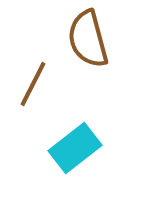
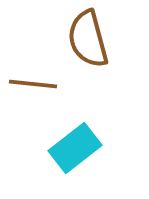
brown line: rotated 69 degrees clockwise
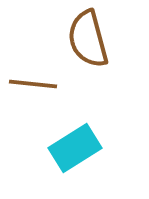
cyan rectangle: rotated 6 degrees clockwise
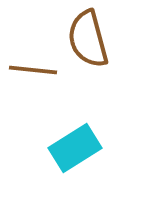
brown line: moved 14 px up
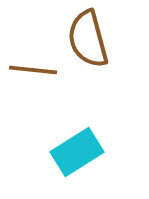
cyan rectangle: moved 2 px right, 4 px down
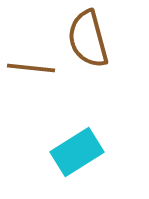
brown line: moved 2 px left, 2 px up
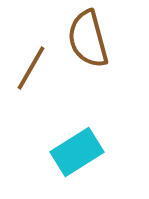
brown line: rotated 66 degrees counterclockwise
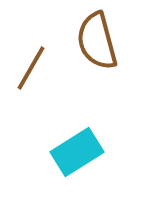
brown semicircle: moved 9 px right, 2 px down
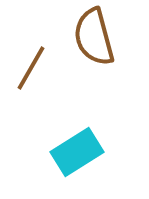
brown semicircle: moved 3 px left, 4 px up
